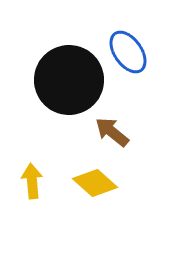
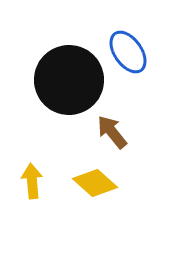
brown arrow: rotated 12 degrees clockwise
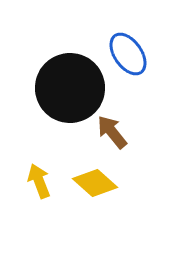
blue ellipse: moved 2 px down
black circle: moved 1 px right, 8 px down
yellow arrow: moved 7 px right; rotated 16 degrees counterclockwise
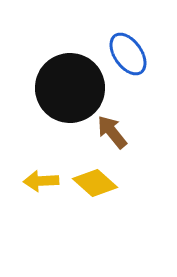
yellow arrow: moved 2 px right; rotated 72 degrees counterclockwise
